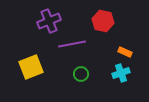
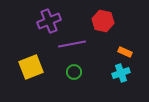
green circle: moved 7 px left, 2 px up
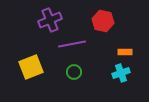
purple cross: moved 1 px right, 1 px up
orange rectangle: rotated 24 degrees counterclockwise
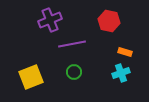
red hexagon: moved 6 px right
orange rectangle: rotated 16 degrees clockwise
yellow square: moved 10 px down
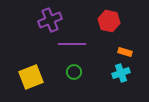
purple line: rotated 12 degrees clockwise
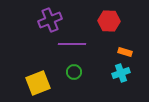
red hexagon: rotated 10 degrees counterclockwise
yellow square: moved 7 px right, 6 px down
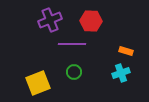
red hexagon: moved 18 px left
orange rectangle: moved 1 px right, 1 px up
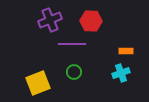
orange rectangle: rotated 16 degrees counterclockwise
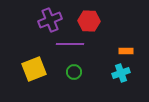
red hexagon: moved 2 px left
purple line: moved 2 px left
yellow square: moved 4 px left, 14 px up
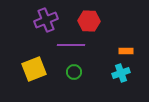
purple cross: moved 4 px left
purple line: moved 1 px right, 1 px down
